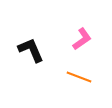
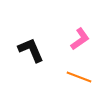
pink L-shape: moved 2 px left
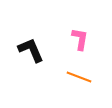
pink L-shape: rotated 45 degrees counterclockwise
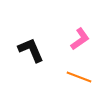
pink L-shape: rotated 45 degrees clockwise
